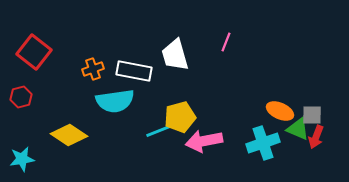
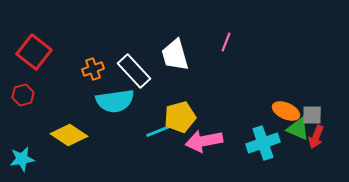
white rectangle: rotated 36 degrees clockwise
red hexagon: moved 2 px right, 2 px up
orange ellipse: moved 6 px right
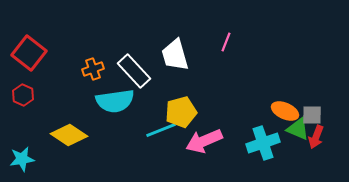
red square: moved 5 px left, 1 px down
red hexagon: rotated 20 degrees counterclockwise
orange ellipse: moved 1 px left
yellow pentagon: moved 1 px right, 5 px up
pink arrow: rotated 12 degrees counterclockwise
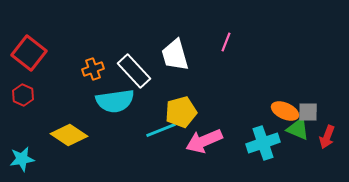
gray square: moved 4 px left, 3 px up
red arrow: moved 11 px right
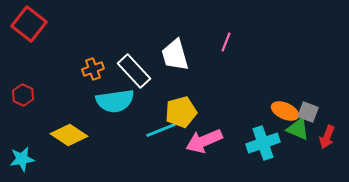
red square: moved 29 px up
gray square: rotated 20 degrees clockwise
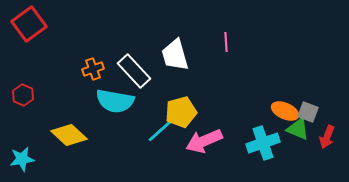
red square: rotated 16 degrees clockwise
pink line: rotated 24 degrees counterclockwise
cyan semicircle: rotated 18 degrees clockwise
cyan line: rotated 20 degrees counterclockwise
yellow diamond: rotated 9 degrees clockwise
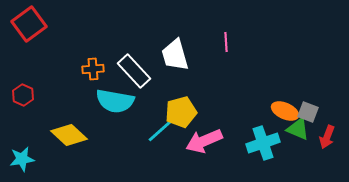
orange cross: rotated 15 degrees clockwise
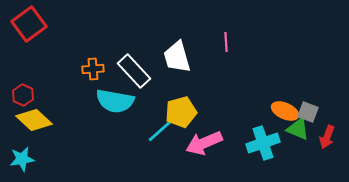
white trapezoid: moved 2 px right, 2 px down
yellow diamond: moved 35 px left, 15 px up
pink arrow: moved 2 px down
